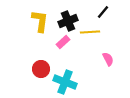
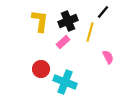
yellow line: rotated 72 degrees counterclockwise
pink semicircle: moved 2 px up
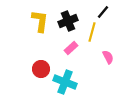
yellow line: moved 2 px right
pink rectangle: moved 8 px right, 6 px down
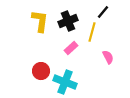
red circle: moved 2 px down
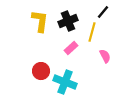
pink semicircle: moved 3 px left, 1 px up
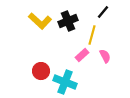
yellow L-shape: rotated 125 degrees clockwise
yellow line: moved 3 px down
pink rectangle: moved 11 px right, 7 px down
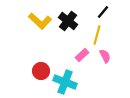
black cross: rotated 30 degrees counterclockwise
yellow line: moved 5 px right
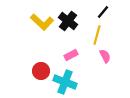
yellow L-shape: moved 2 px right, 1 px down
pink rectangle: moved 11 px left; rotated 16 degrees clockwise
